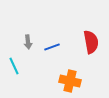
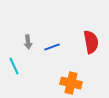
orange cross: moved 1 px right, 2 px down
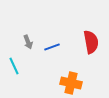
gray arrow: rotated 16 degrees counterclockwise
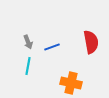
cyan line: moved 14 px right; rotated 36 degrees clockwise
